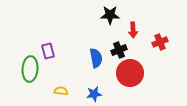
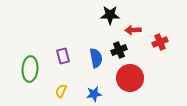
red arrow: rotated 91 degrees clockwise
purple rectangle: moved 15 px right, 5 px down
red circle: moved 5 px down
yellow semicircle: rotated 72 degrees counterclockwise
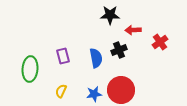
red cross: rotated 14 degrees counterclockwise
red circle: moved 9 px left, 12 px down
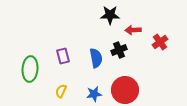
red circle: moved 4 px right
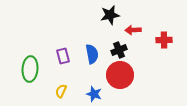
black star: rotated 12 degrees counterclockwise
red cross: moved 4 px right, 2 px up; rotated 35 degrees clockwise
blue semicircle: moved 4 px left, 4 px up
red circle: moved 5 px left, 15 px up
blue star: rotated 28 degrees clockwise
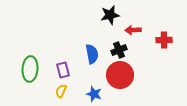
purple rectangle: moved 14 px down
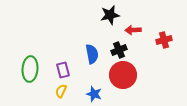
red cross: rotated 14 degrees counterclockwise
red circle: moved 3 px right
